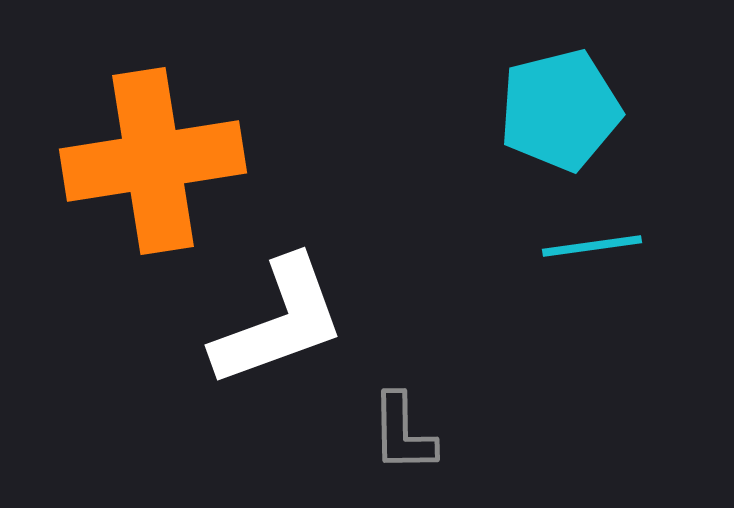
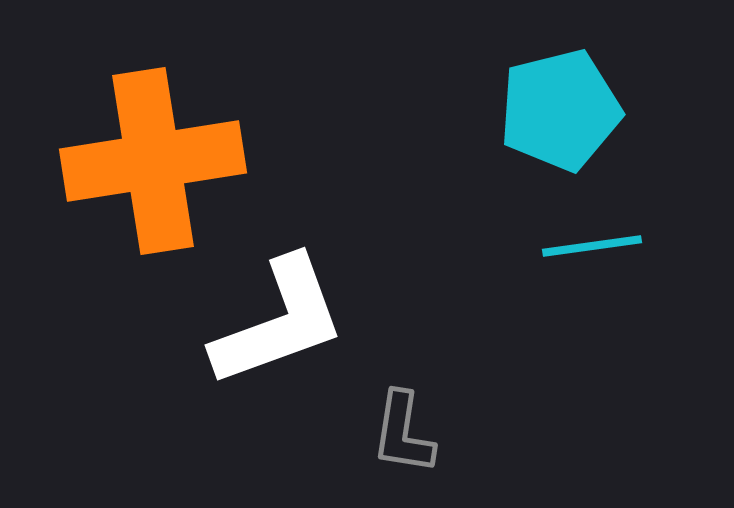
gray L-shape: rotated 10 degrees clockwise
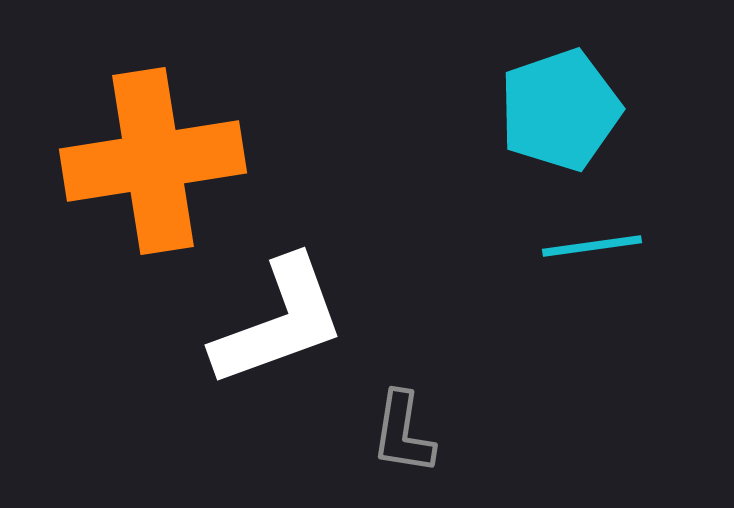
cyan pentagon: rotated 5 degrees counterclockwise
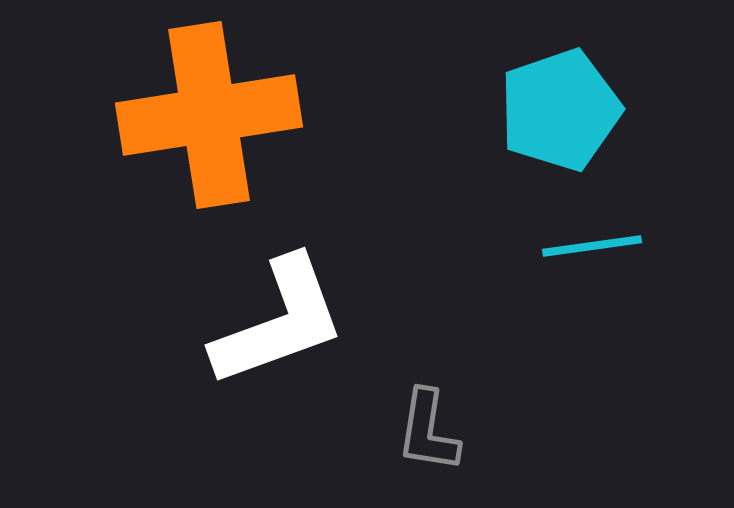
orange cross: moved 56 px right, 46 px up
gray L-shape: moved 25 px right, 2 px up
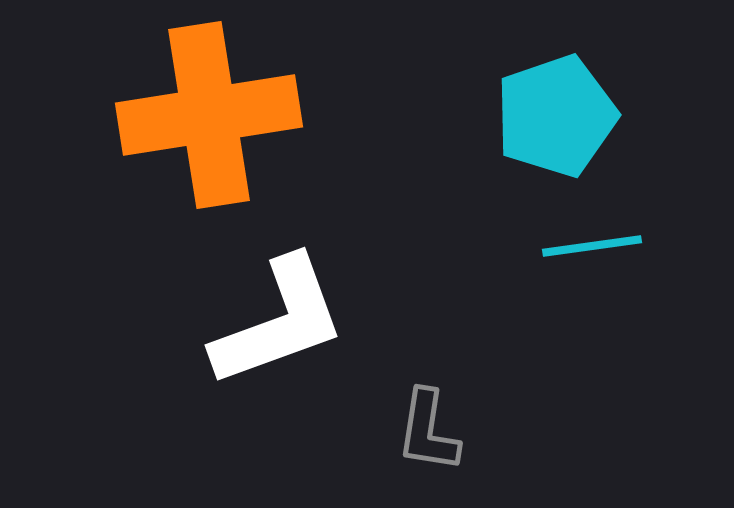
cyan pentagon: moved 4 px left, 6 px down
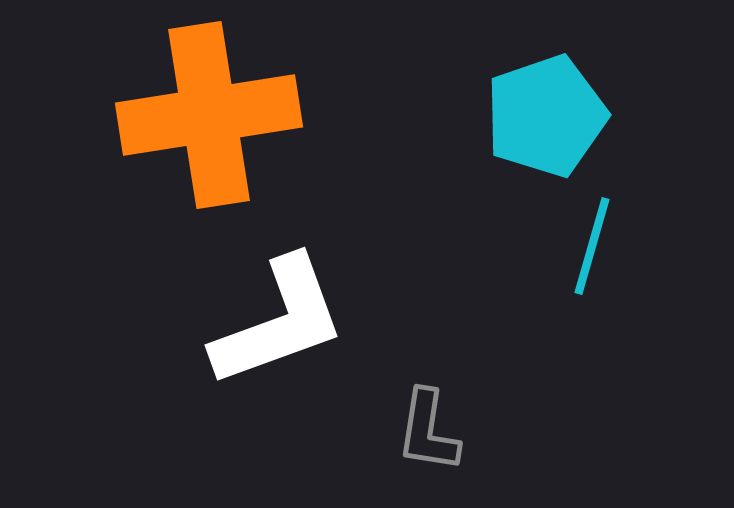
cyan pentagon: moved 10 px left
cyan line: rotated 66 degrees counterclockwise
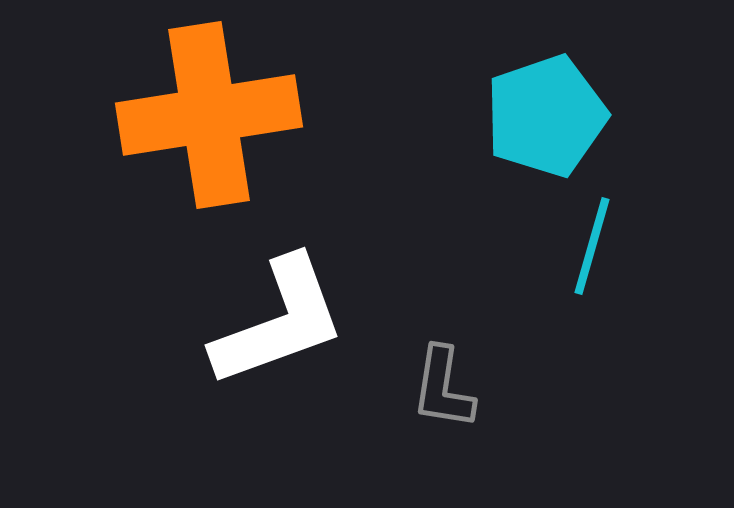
gray L-shape: moved 15 px right, 43 px up
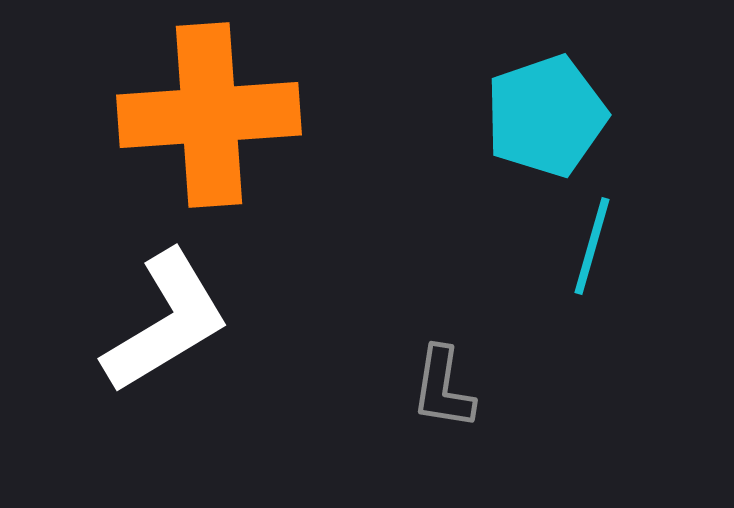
orange cross: rotated 5 degrees clockwise
white L-shape: moved 113 px left; rotated 11 degrees counterclockwise
